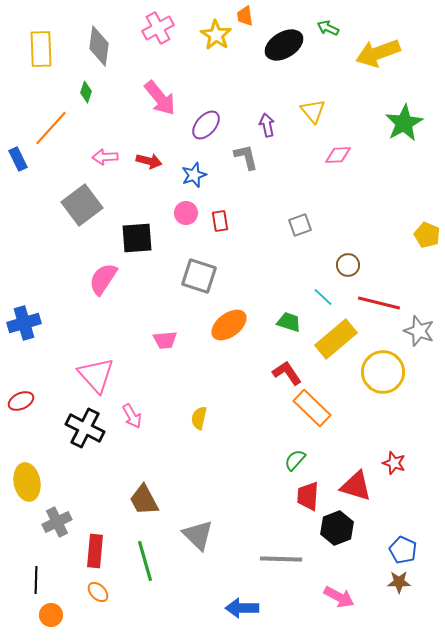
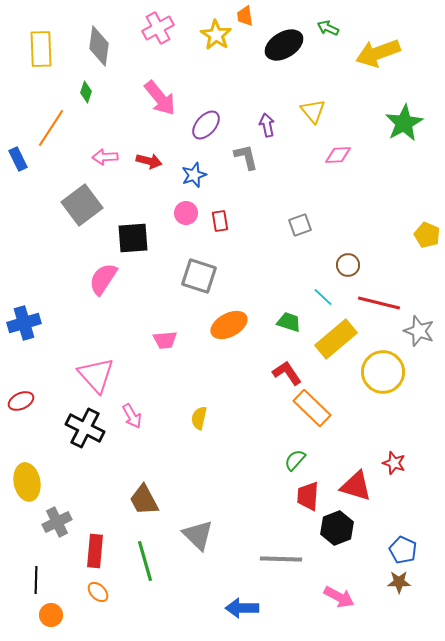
orange line at (51, 128): rotated 9 degrees counterclockwise
black square at (137, 238): moved 4 px left
orange ellipse at (229, 325): rotated 9 degrees clockwise
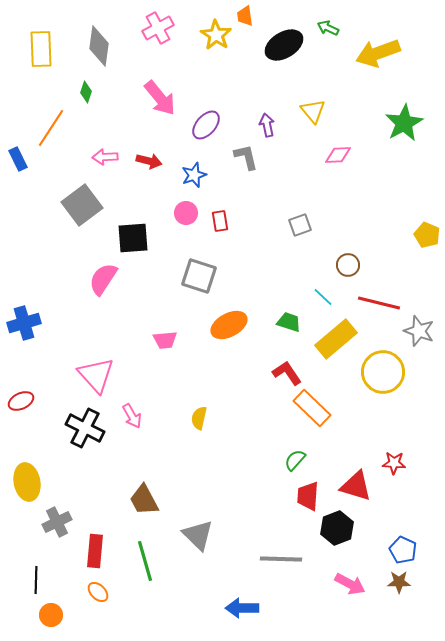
red star at (394, 463): rotated 15 degrees counterclockwise
pink arrow at (339, 597): moved 11 px right, 13 px up
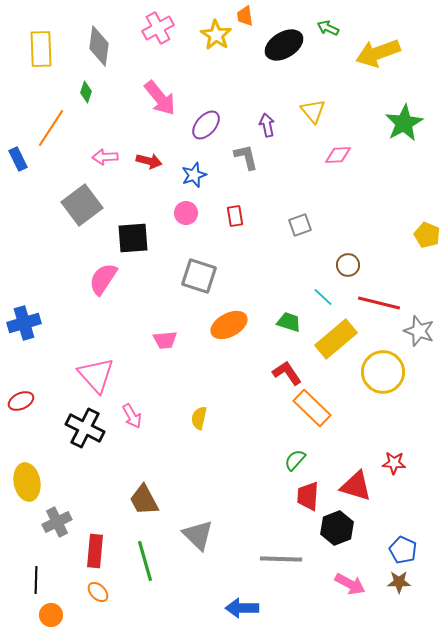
red rectangle at (220, 221): moved 15 px right, 5 px up
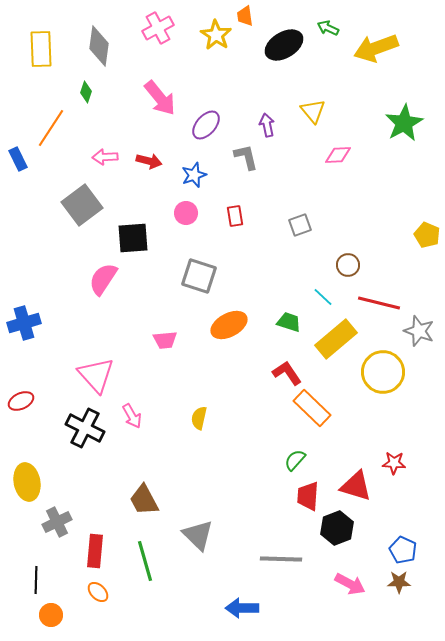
yellow arrow at (378, 53): moved 2 px left, 5 px up
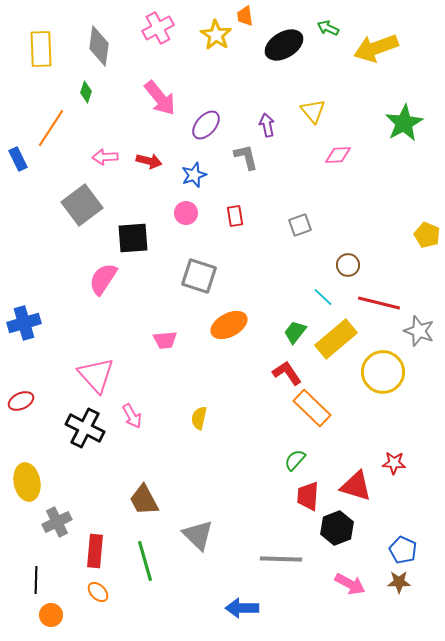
green trapezoid at (289, 322): moved 6 px right, 10 px down; rotated 70 degrees counterclockwise
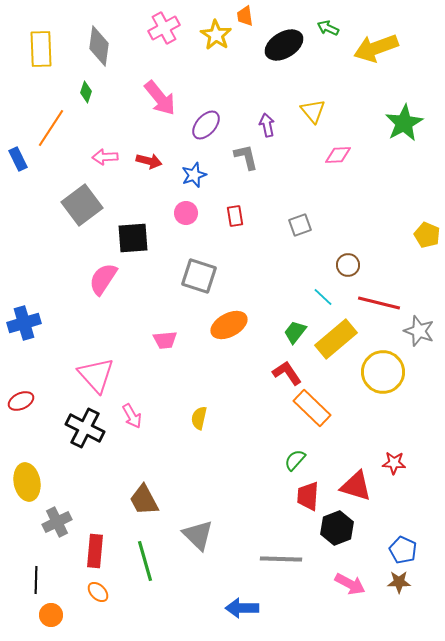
pink cross at (158, 28): moved 6 px right
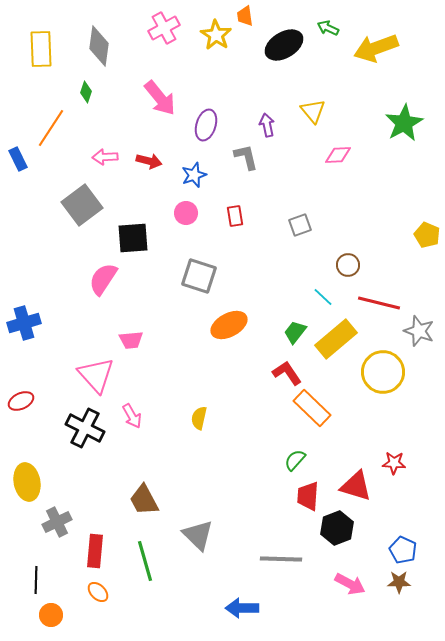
purple ellipse at (206, 125): rotated 24 degrees counterclockwise
pink trapezoid at (165, 340): moved 34 px left
